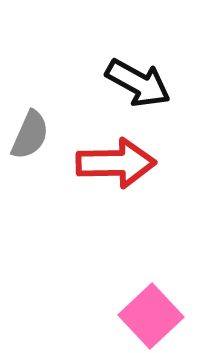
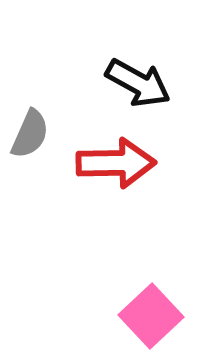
gray semicircle: moved 1 px up
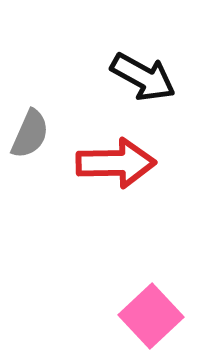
black arrow: moved 5 px right, 6 px up
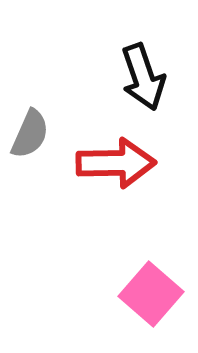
black arrow: rotated 42 degrees clockwise
pink square: moved 22 px up; rotated 6 degrees counterclockwise
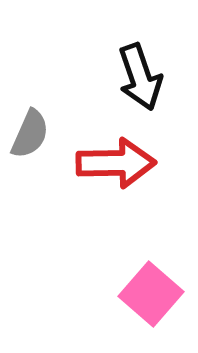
black arrow: moved 3 px left
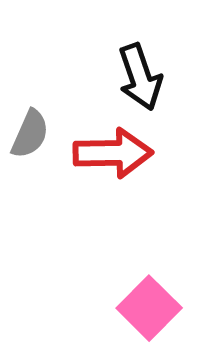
red arrow: moved 3 px left, 10 px up
pink square: moved 2 px left, 14 px down; rotated 4 degrees clockwise
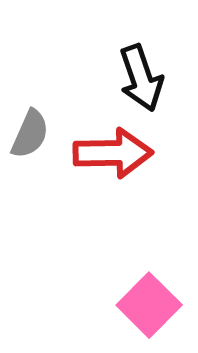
black arrow: moved 1 px right, 1 px down
pink square: moved 3 px up
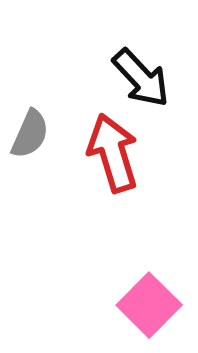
black arrow: rotated 24 degrees counterclockwise
red arrow: rotated 106 degrees counterclockwise
